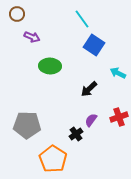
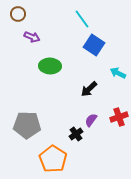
brown circle: moved 1 px right
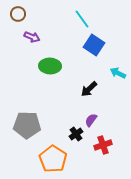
red cross: moved 16 px left, 28 px down
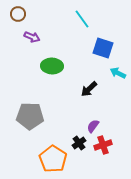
blue square: moved 9 px right, 3 px down; rotated 15 degrees counterclockwise
green ellipse: moved 2 px right
purple semicircle: moved 2 px right, 6 px down
gray pentagon: moved 3 px right, 9 px up
black cross: moved 3 px right, 9 px down
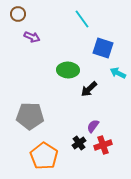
green ellipse: moved 16 px right, 4 px down
orange pentagon: moved 9 px left, 3 px up
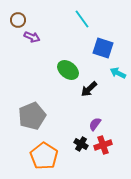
brown circle: moved 6 px down
green ellipse: rotated 35 degrees clockwise
gray pentagon: moved 2 px right; rotated 24 degrees counterclockwise
purple semicircle: moved 2 px right, 2 px up
black cross: moved 2 px right, 1 px down; rotated 24 degrees counterclockwise
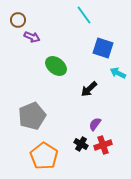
cyan line: moved 2 px right, 4 px up
green ellipse: moved 12 px left, 4 px up
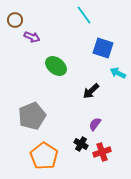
brown circle: moved 3 px left
black arrow: moved 2 px right, 2 px down
red cross: moved 1 px left, 7 px down
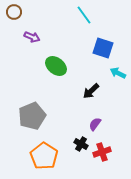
brown circle: moved 1 px left, 8 px up
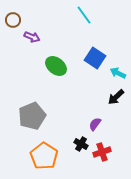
brown circle: moved 1 px left, 8 px down
blue square: moved 8 px left, 10 px down; rotated 15 degrees clockwise
black arrow: moved 25 px right, 6 px down
